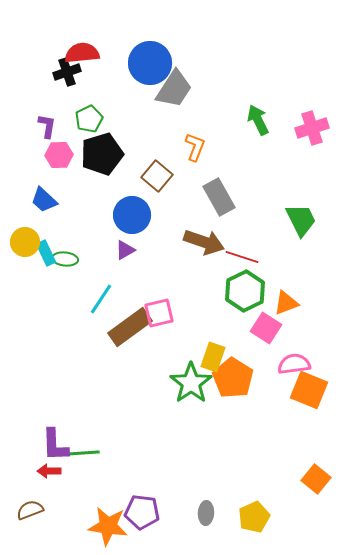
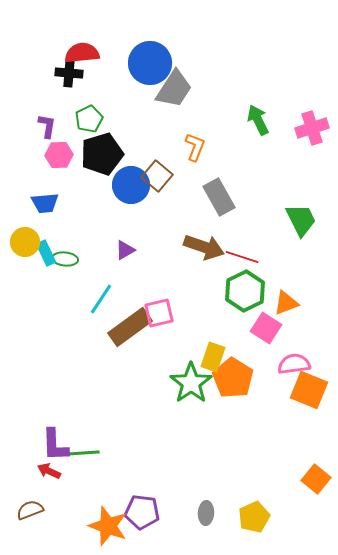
black cross at (67, 72): moved 2 px right, 1 px down; rotated 24 degrees clockwise
blue trapezoid at (44, 200): moved 1 px right, 3 px down; rotated 48 degrees counterclockwise
blue circle at (132, 215): moved 1 px left, 30 px up
brown arrow at (204, 242): moved 5 px down
red arrow at (49, 471): rotated 25 degrees clockwise
orange star at (108, 526): rotated 12 degrees clockwise
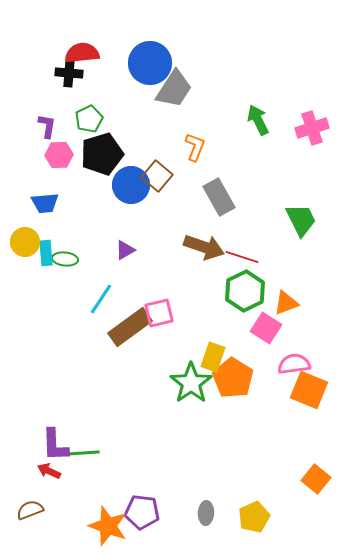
cyan rectangle at (46, 253): rotated 20 degrees clockwise
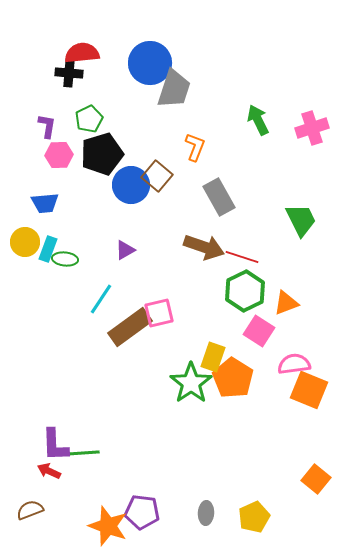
gray trapezoid at (174, 89): rotated 15 degrees counterclockwise
cyan rectangle at (46, 253): moved 2 px right, 4 px up; rotated 25 degrees clockwise
pink square at (266, 328): moved 7 px left, 3 px down
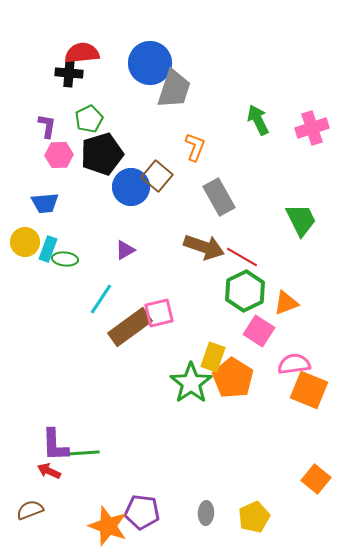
blue circle at (131, 185): moved 2 px down
red line at (242, 257): rotated 12 degrees clockwise
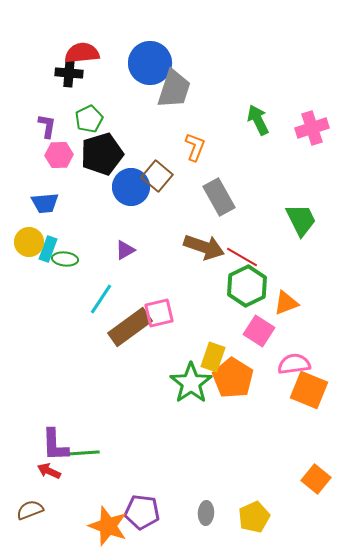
yellow circle at (25, 242): moved 4 px right
green hexagon at (245, 291): moved 2 px right, 5 px up
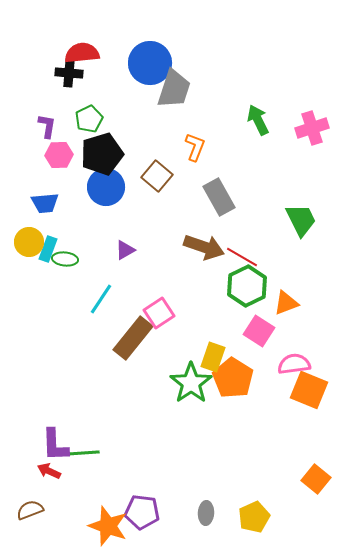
blue circle at (131, 187): moved 25 px left
pink square at (159, 313): rotated 20 degrees counterclockwise
brown rectangle at (130, 327): moved 3 px right, 11 px down; rotated 15 degrees counterclockwise
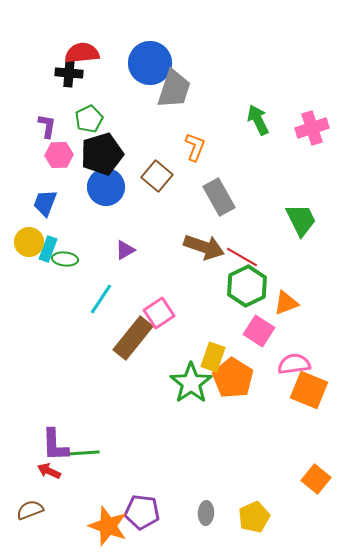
blue trapezoid at (45, 203): rotated 116 degrees clockwise
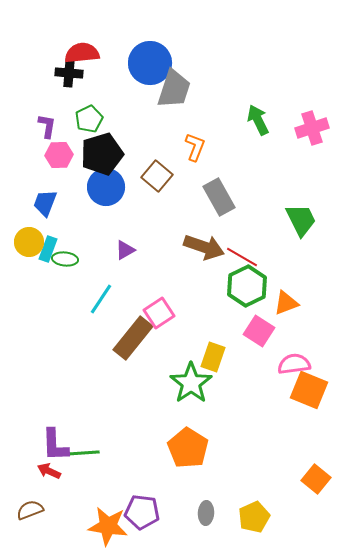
orange pentagon at (233, 378): moved 45 px left, 70 px down
orange star at (108, 526): rotated 12 degrees counterclockwise
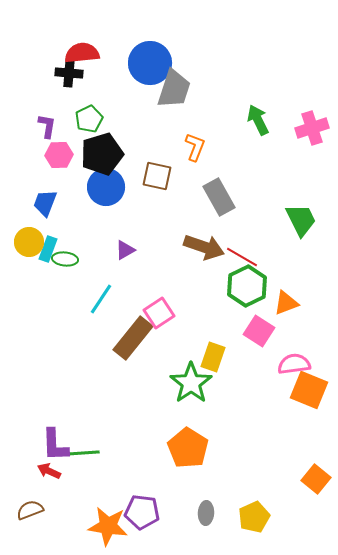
brown square at (157, 176): rotated 28 degrees counterclockwise
